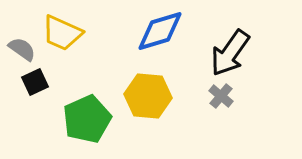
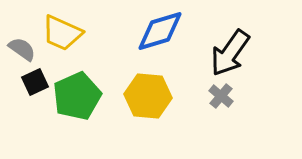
green pentagon: moved 10 px left, 23 px up
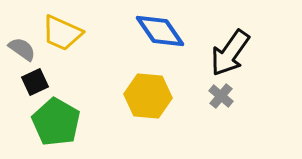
blue diamond: rotated 72 degrees clockwise
green pentagon: moved 21 px left, 26 px down; rotated 18 degrees counterclockwise
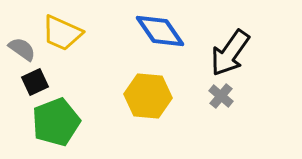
green pentagon: rotated 21 degrees clockwise
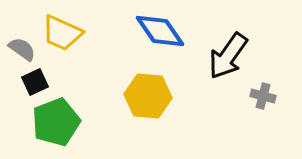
black arrow: moved 2 px left, 3 px down
gray cross: moved 42 px right; rotated 25 degrees counterclockwise
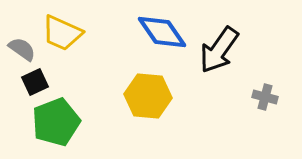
blue diamond: moved 2 px right, 1 px down
black arrow: moved 9 px left, 6 px up
gray cross: moved 2 px right, 1 px down
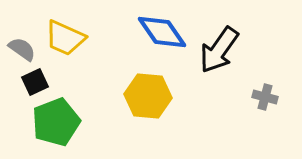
yellow trapezoid: moved 3 px right, 5 px down
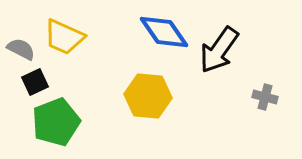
blue diamond: moved 2 px right
yellow trapezoid: moved 1 px left, 1 px up
gray semicircle: moved 1 px left; rotated 8 degrees counterclockwise
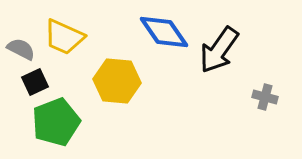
yellow hexagon: moved 31 px left, 15 px up
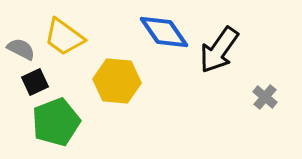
yellow trapezoid: rotated 12 degrees clockwise
gray cross: rotated 25 degrees clockwise
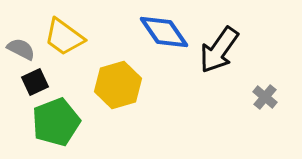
yellow hexagon: moved 1 px right, 4 px down; rotated 21 degrees counterclockwise
